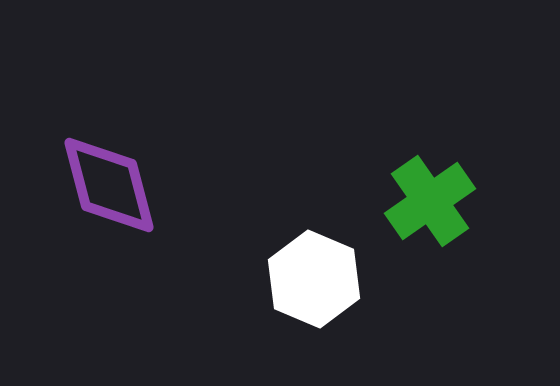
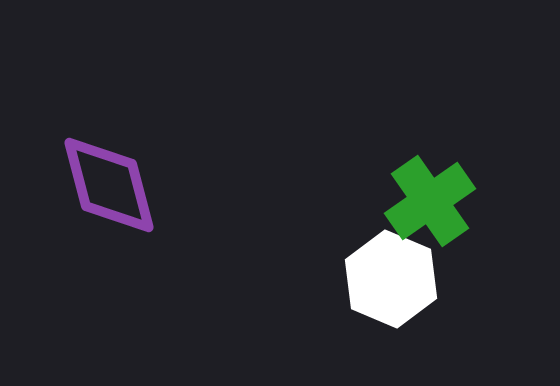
white hexagon: moved 77 px right
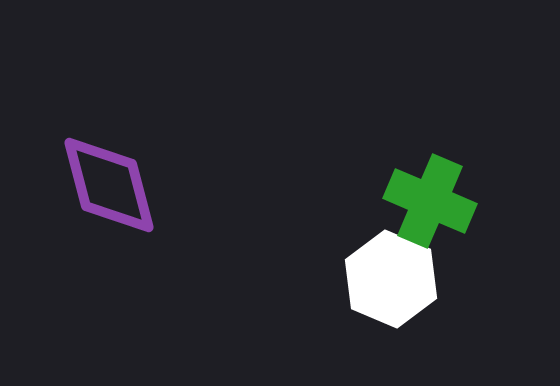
green cross: rotated 32 degrees counterclockwise
